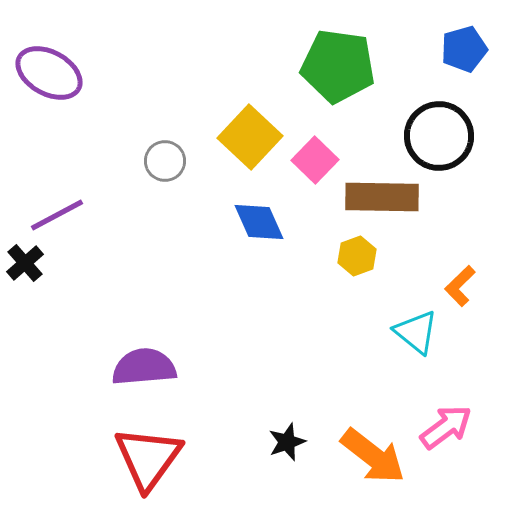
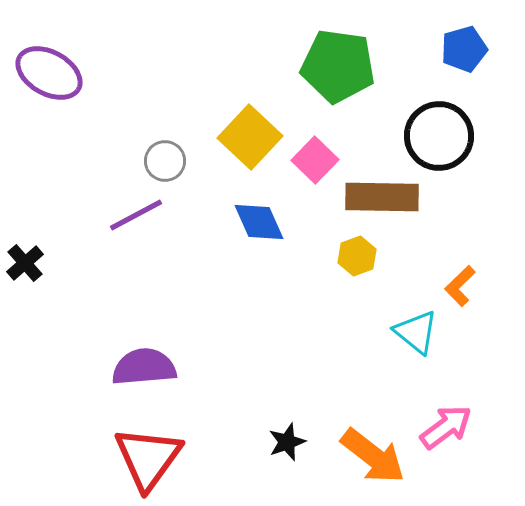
purple line: moved 79 px right
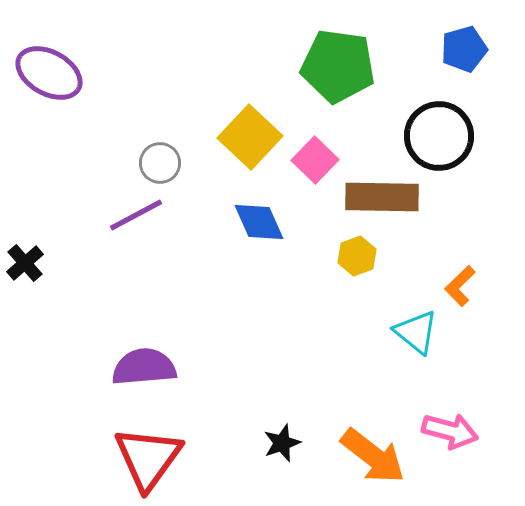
gray circle: moved 5 px left, 2 px down
pink arrow: moved 4 px right, 4 px down; rotated 52 degrees clockwise
black star: moved 5 px left, 1 px down
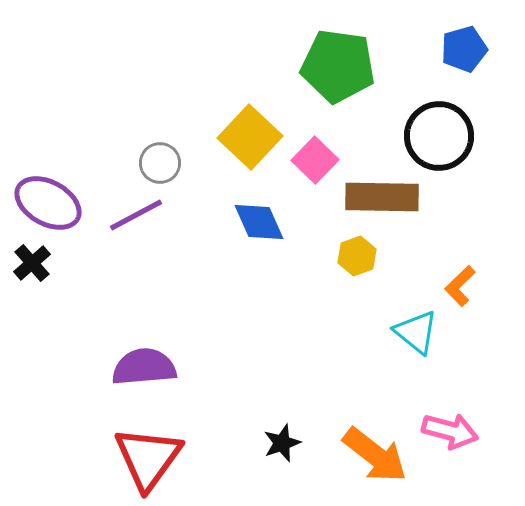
purple ellipse: moved 1 px left, 130 px down
black cross: moved 7 px right
orange arrow: moved 2 px right, 1 px up
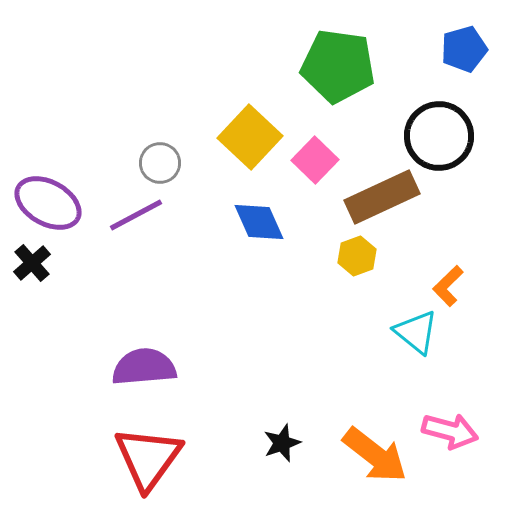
brown rectangle: rotated 26 degrees counterclockwise
orange L-shape: moved 12 px left
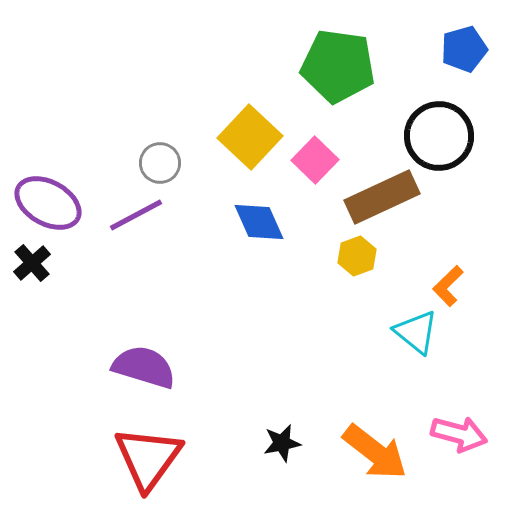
purple semicircle: rotated 22 degrees clockwise
pink arrow: moved 9 px right, 3 px down
black star: rotated 9 degrees clockwise
orange arrow: moved 3 px up
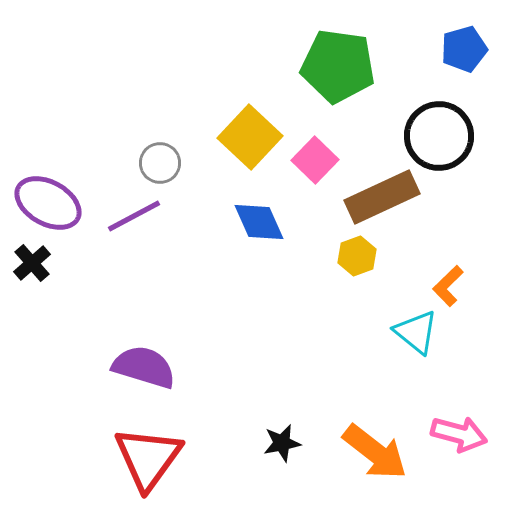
purple line: moved 2 px left, 1 px down
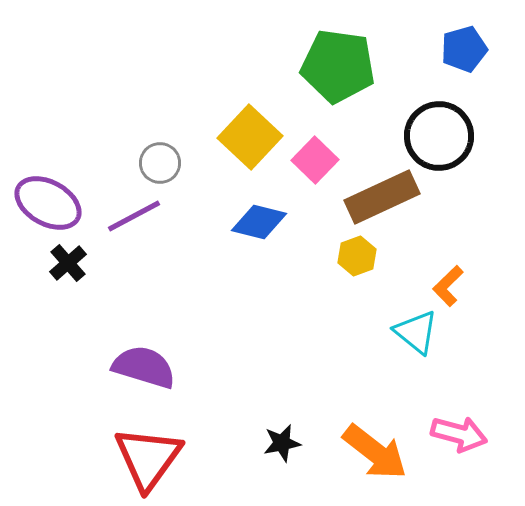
blue diamond: rotated 52 degrees counterclockwise
black cross: moved 36 px right
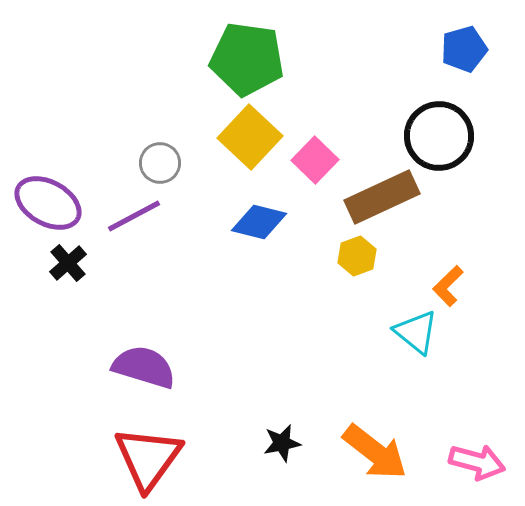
green pentagon: moved 91 px left, 7 px up
pink arrow: moved 18 px right, 28 px down
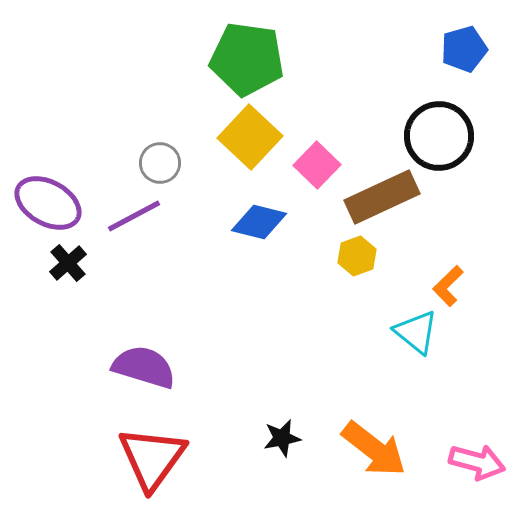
pink square: moved 2 px right, 5 px down
black star: moved 5 px up
orange arrow: moved 1 px left, 3 px up
red triangle: moved 4 px right
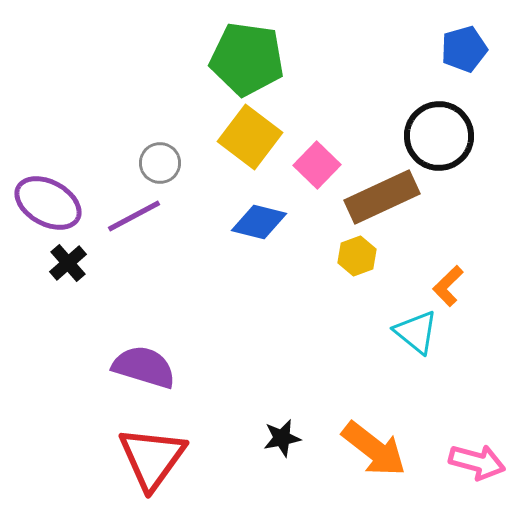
yellow square: rotated 6 degrees counterclockwise
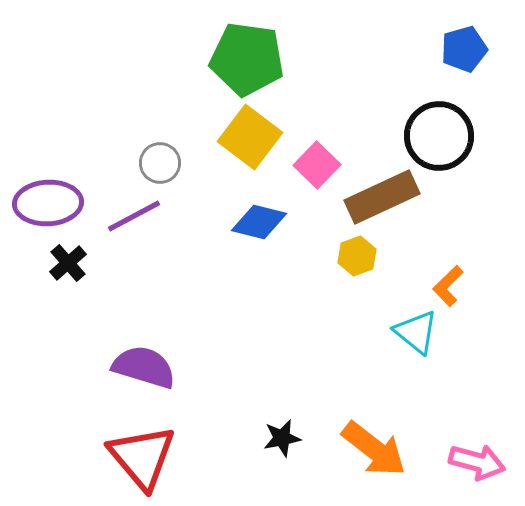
purple ellipse: rotated 32 degrees counterclockwise
red triangle: moved 10 px left, 1 px up; rotated 16 degrees counterclockwise
